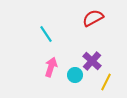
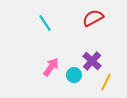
cyan line: moved 1 px left, 11 px up
pink arrow: rotated 18 degrees clockwise
cyan circle: moved 1 px left
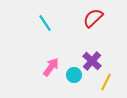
red semicircle: rotated 15 degrees counterclockwise
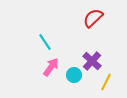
cyan line: moved 19 px down
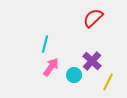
cyan line: moved 2 px down; rotated 48 degrees clockwise
yellow line: moved 2 px right
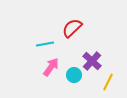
red semicircle: moved 21 px left, 10 px down
cyan line: rotated 66 degrees clockwise
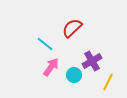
cyan line: rotated 48 degrees clockwise
purple cross: rotated 18 degrees clockwise
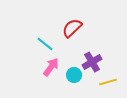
purple cross: moved 1 px down
yellow line: rotated 48 degrees clockwise
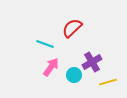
cyan line: rotated 18 degrees counterclockwise
